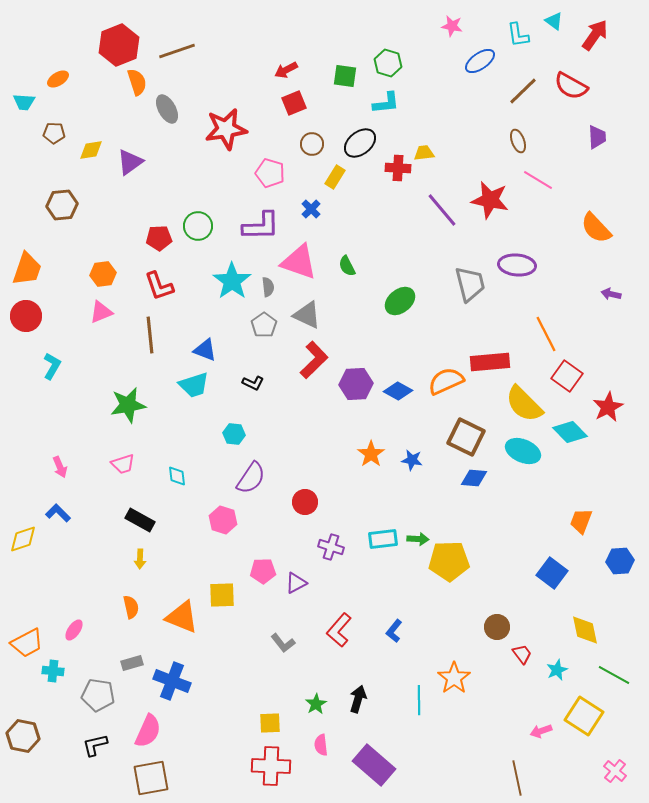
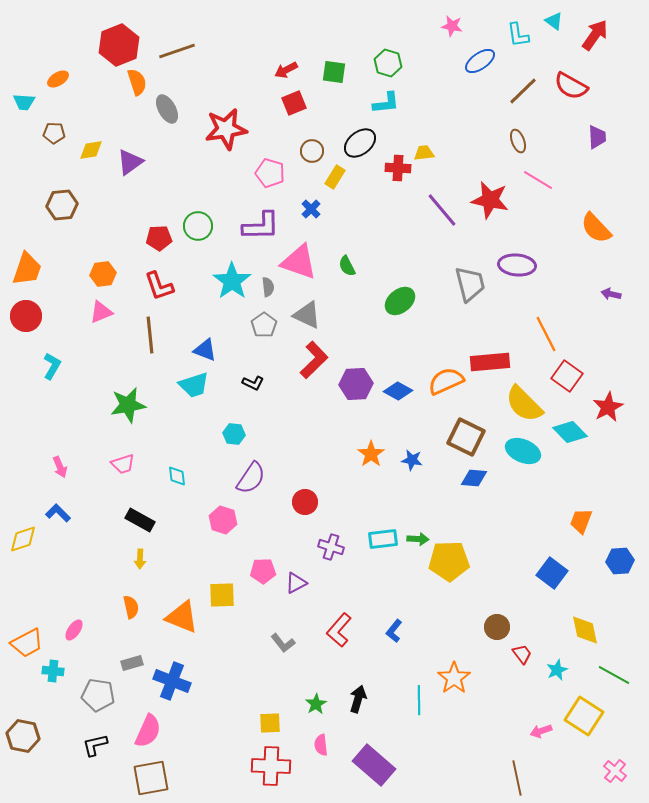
green square at (345, 76): moved 11 px left, 4 px up
brown circle at (312, 144): moved 7 px down
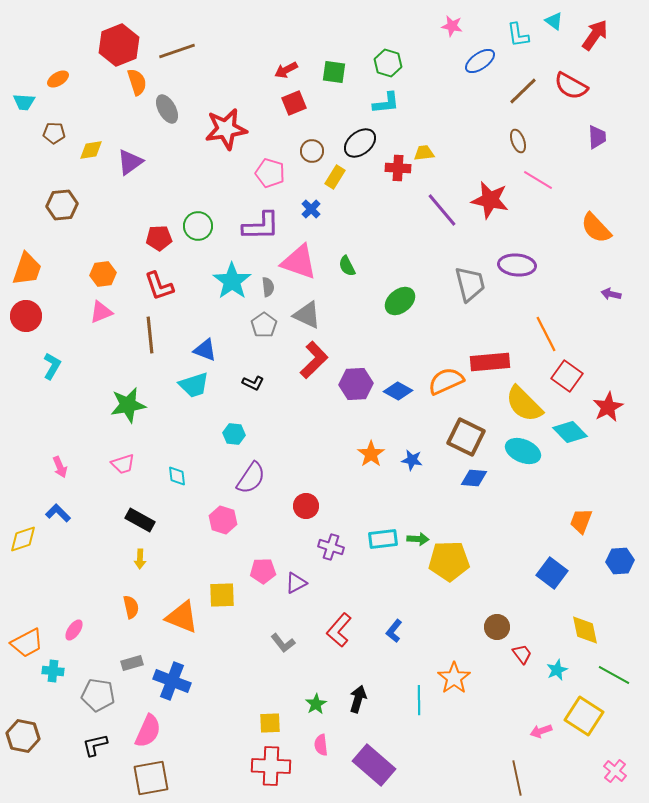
red circle at (305, 502): moved 1 px right, 4 px down
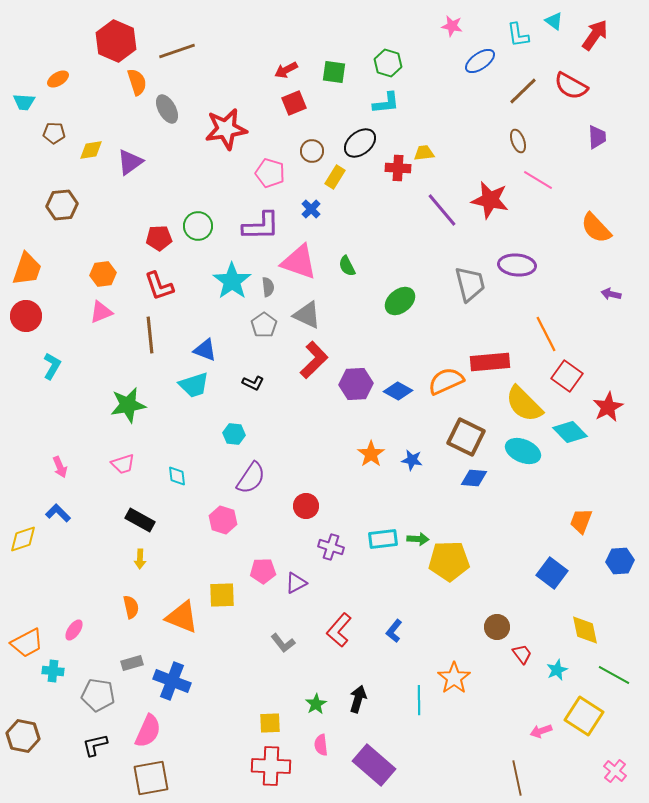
red hexagon at (119, 45): moved 3 px left, 4 px up; rotated 15 degrees counterclockwise
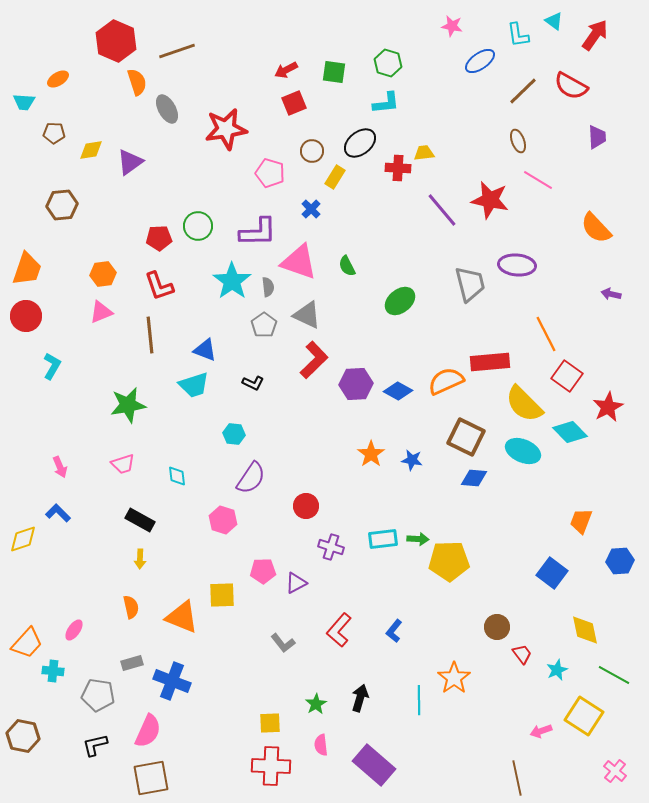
purple L-shape at (261, 226): moved 3 px left, 6 px down
orange trapezoid at (27, 643): rotated 20 degrees counterclockwise
black arrow at (358, 699): moved 2 px right, 1 px up
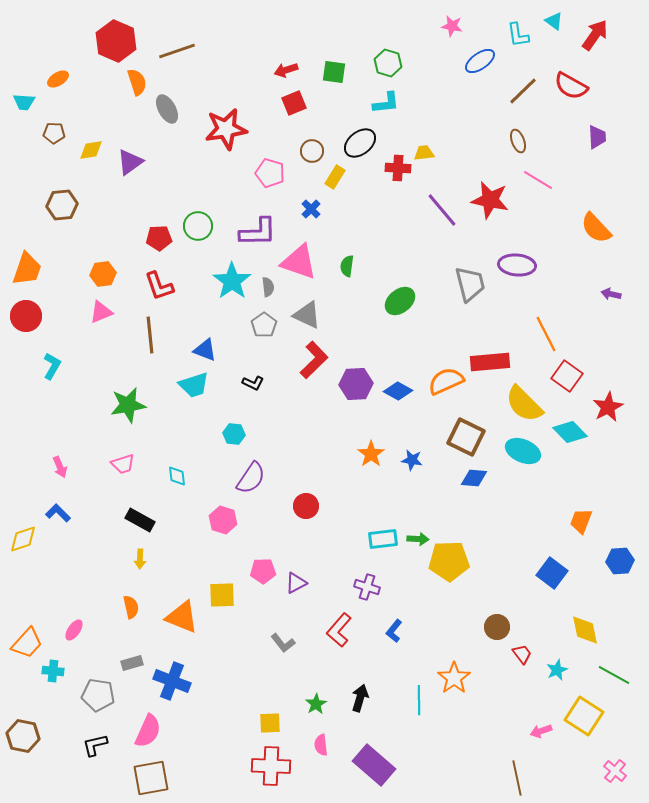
red arrow at (286, 70): rotated 10 degrees clockwise
green semicircle at (347, 266): rotated 35 degrees clockwise
purple cross at (331, 547): moved 36 px right, 40 px down
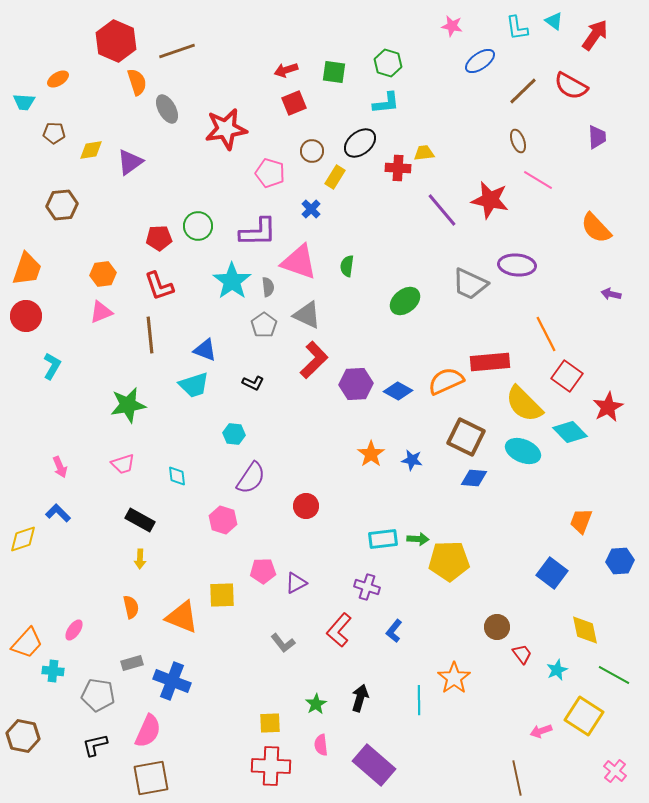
cyan L-shape at (518, 35): moved 1 px left, 7 px up
gray trapezoid at (470, 284): rotated 129 degrees clockwise
green ellipse at (400, 301): moved 5 px right
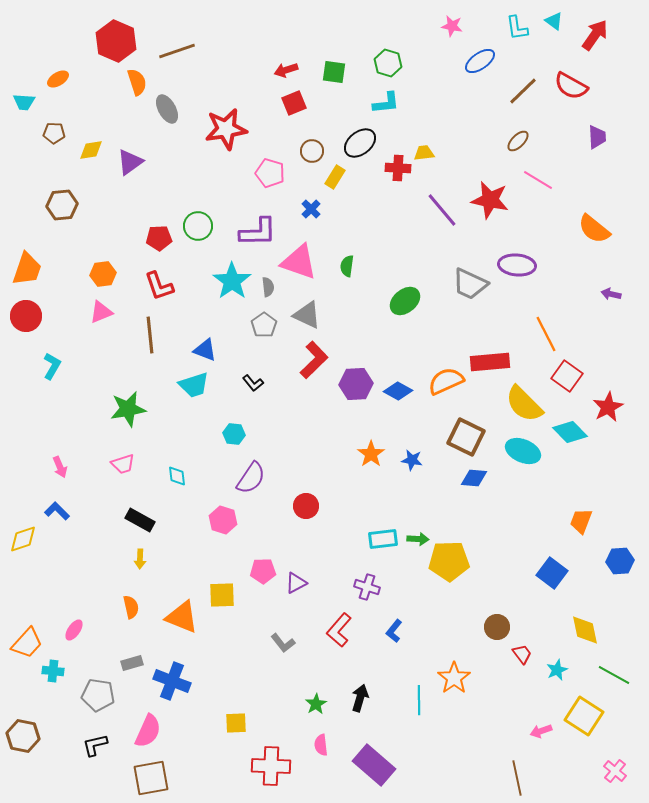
brown ellipse at (518, 141): rotated 65 degrees clockwise
orange semicircle at (596, 228): moved 2 px left, 1 px down; rotated 8 degrees counterclockwise
black L-shape at (253, 383): rotated 25 degrees clockwise
green star at (128, 405): moved 4 px down
blue L-shape at (58, 513): moved 1 px left, 2 px up
yellow square at (270, 723): moved 34 px left
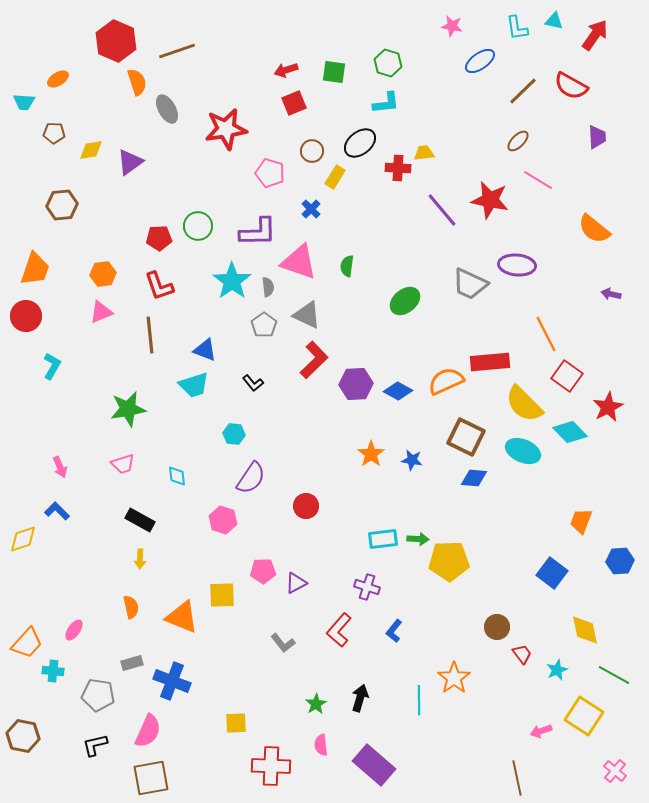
cyan triangle at (554, 21): rotated 24 degrees counterclockwise
orange trapezoid at (27, 269): moved 8 px right
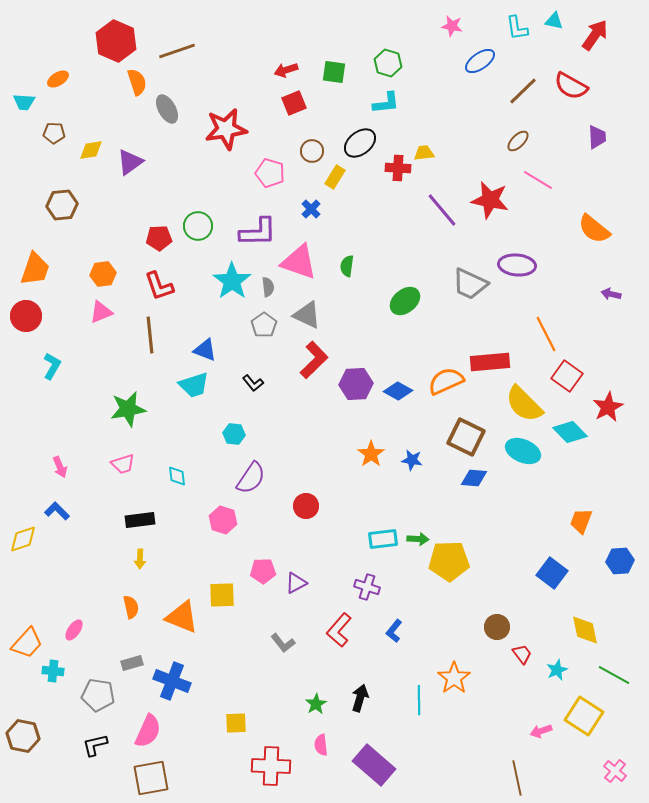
black rectangle at (140, 520): rotated 36 degrees counterclockwise
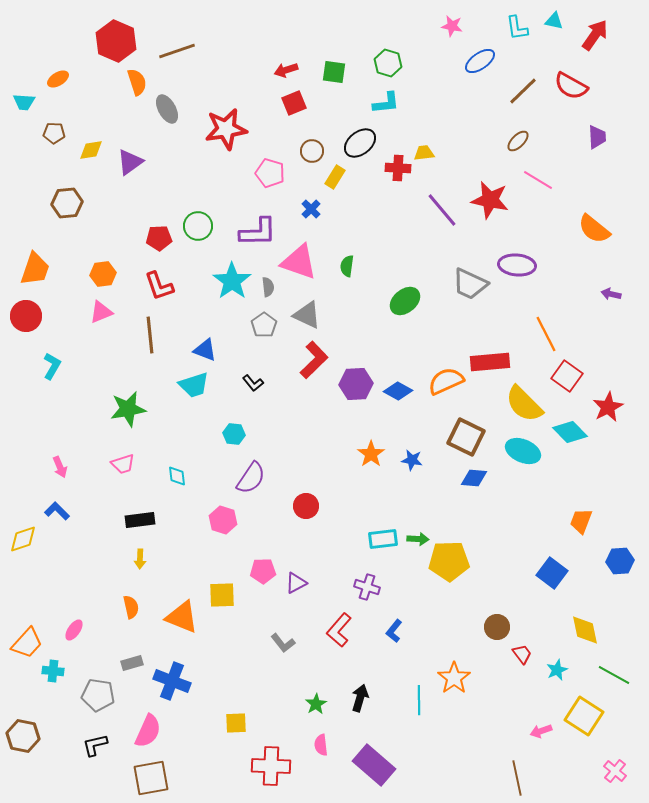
brown hexagon at (62, 205): moved 5 px right, 2 px up
